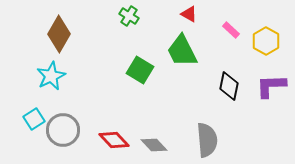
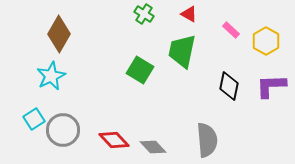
green cross: moved 15 px right, 2 px up
green trapezoid: rotated 39 degrees clockwise
gray diamond: moved 1 px left, 2 px down
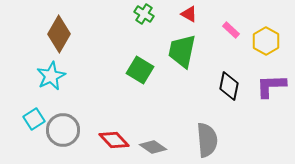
gray diamond: rotated 12 degrees counterclockwise
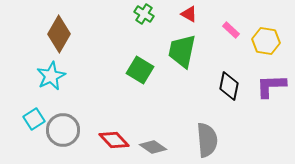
yellow hexagon: rotated 20 degrees counterclockwise
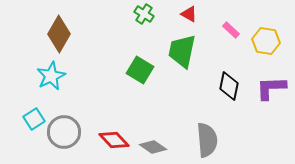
purple L-shape: moved 2 px down
gray circle: moved 1 px right, 2 px down
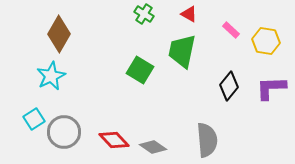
black diamond: rotated 28 degrees clockwise
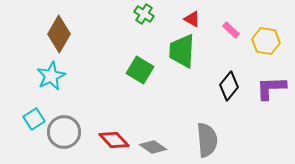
red triangle: moved 3 px right, 5 px down
green trapezoid: rotated 9 degrees counterclockwise
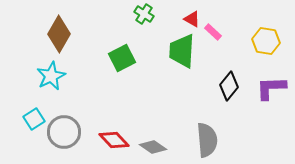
pink rectangle: moved 18 px left, 2 px down
green square: moved 18 px left, 12 px up; rotated 32 degrees clockwise
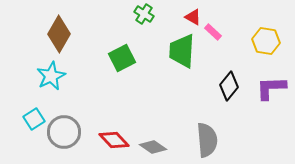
red triangle: moved 1 px right, 2 px up
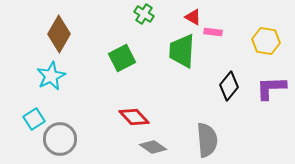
pink rectangle: rotated 36 degrees counterclockwise
gray circle: moved 4 px left, 7 px down
red diamond: moved 20 px right, 23 px up
